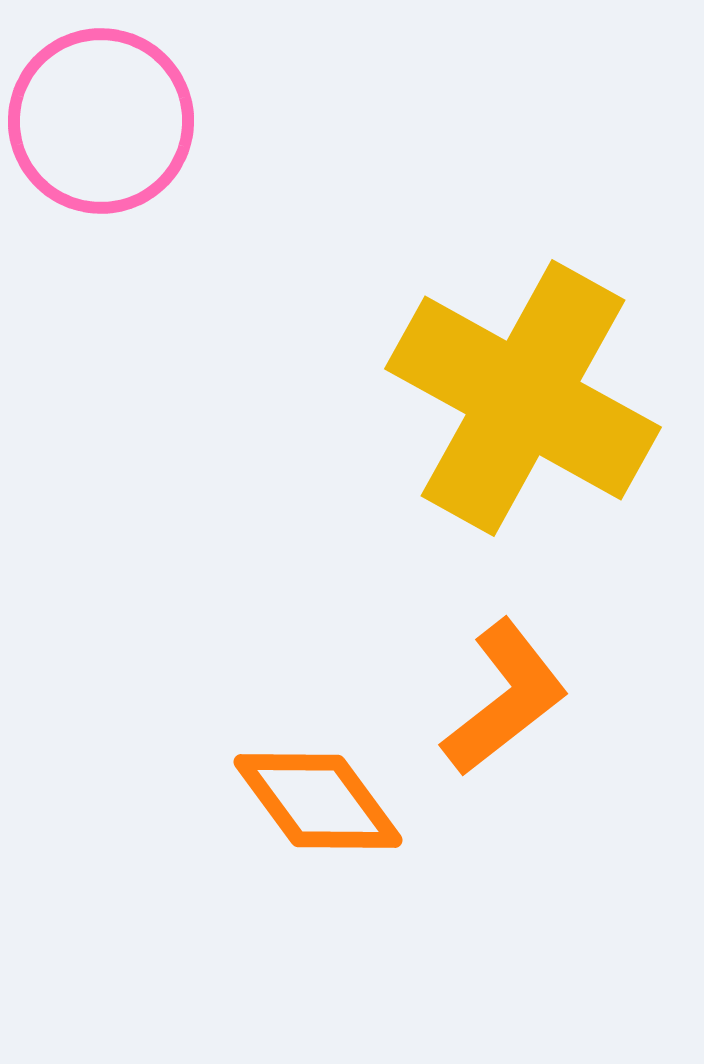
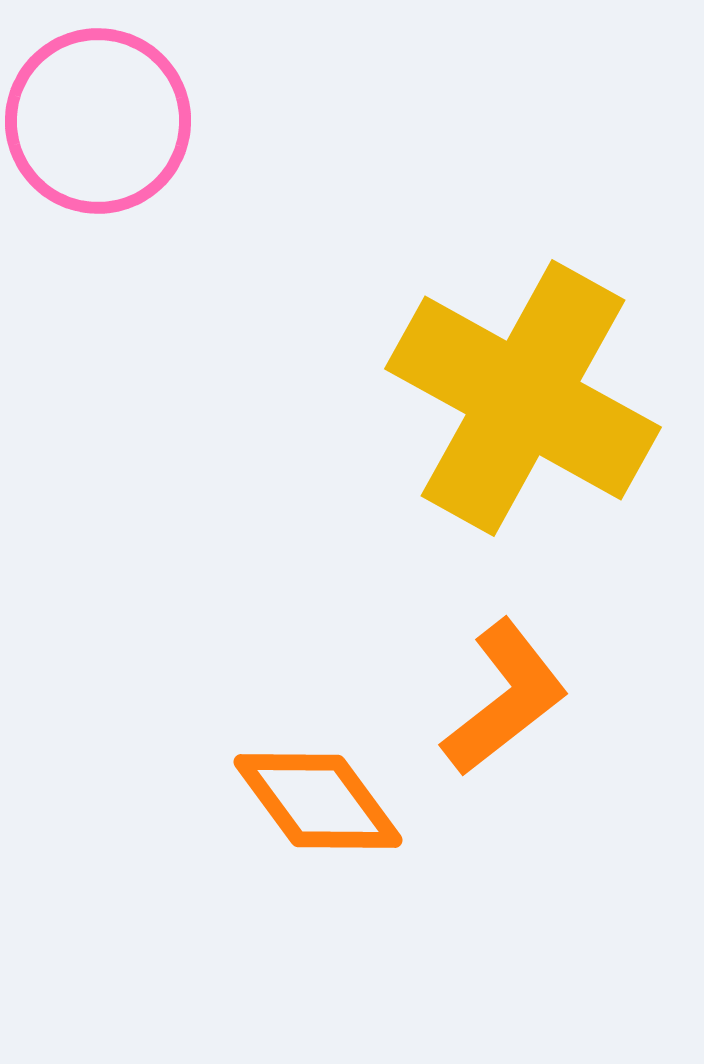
pink circle: moved 3 px left
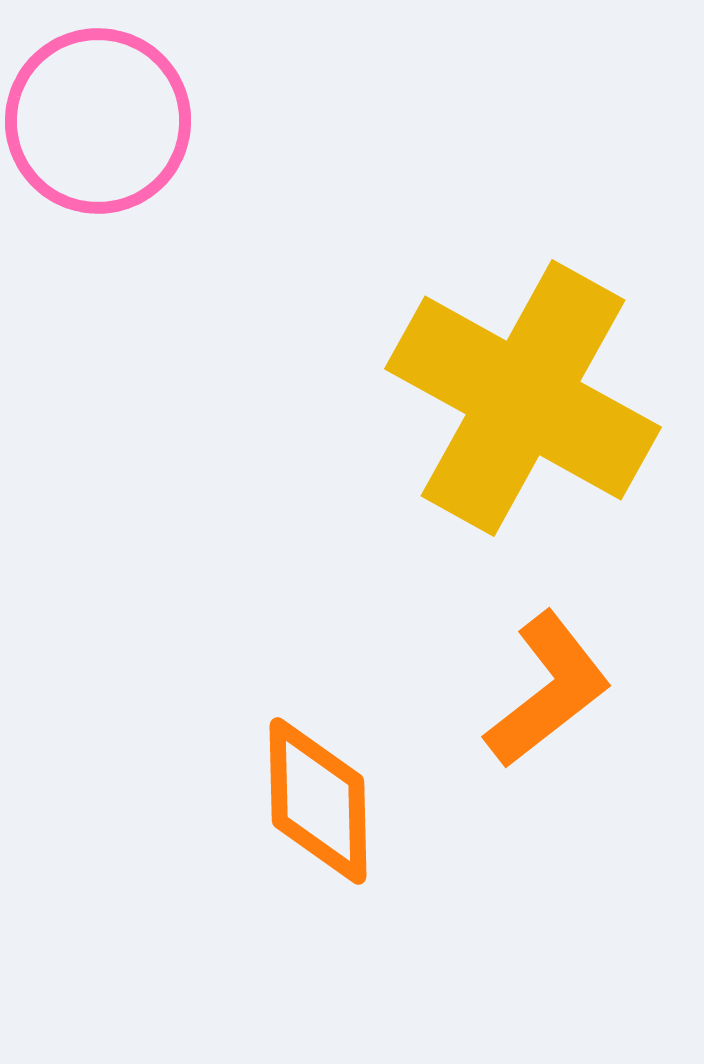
orange L-shape: moved 43 px right, 8 px up
orange diamond: rotated 35 degrees clockwise
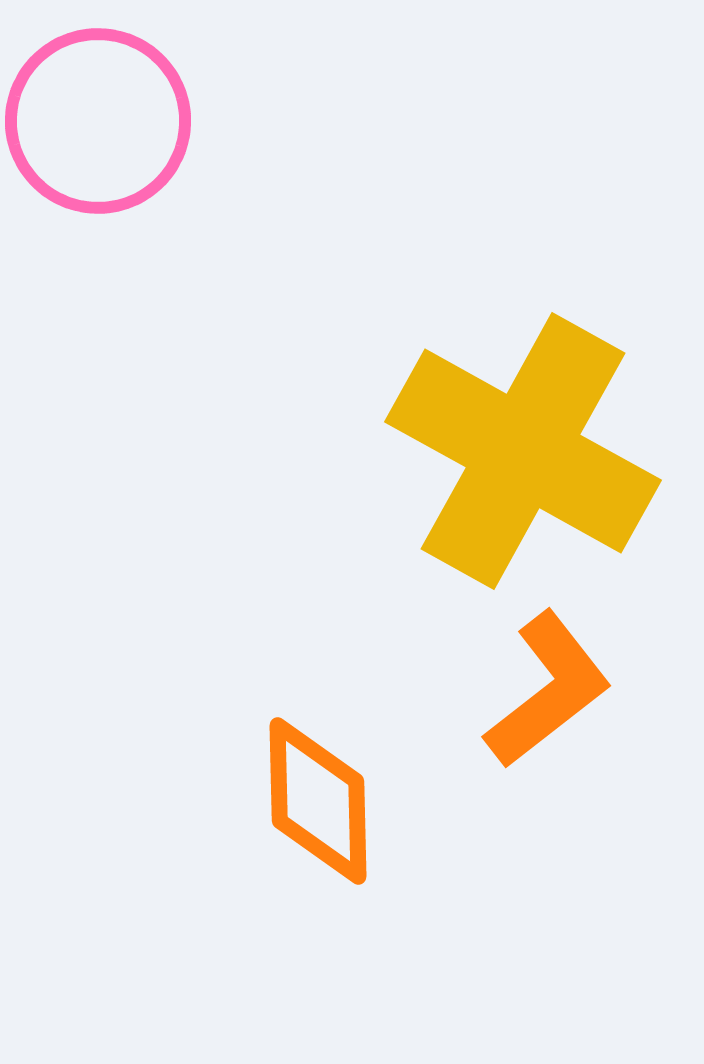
yellow cross: moved 53 px down
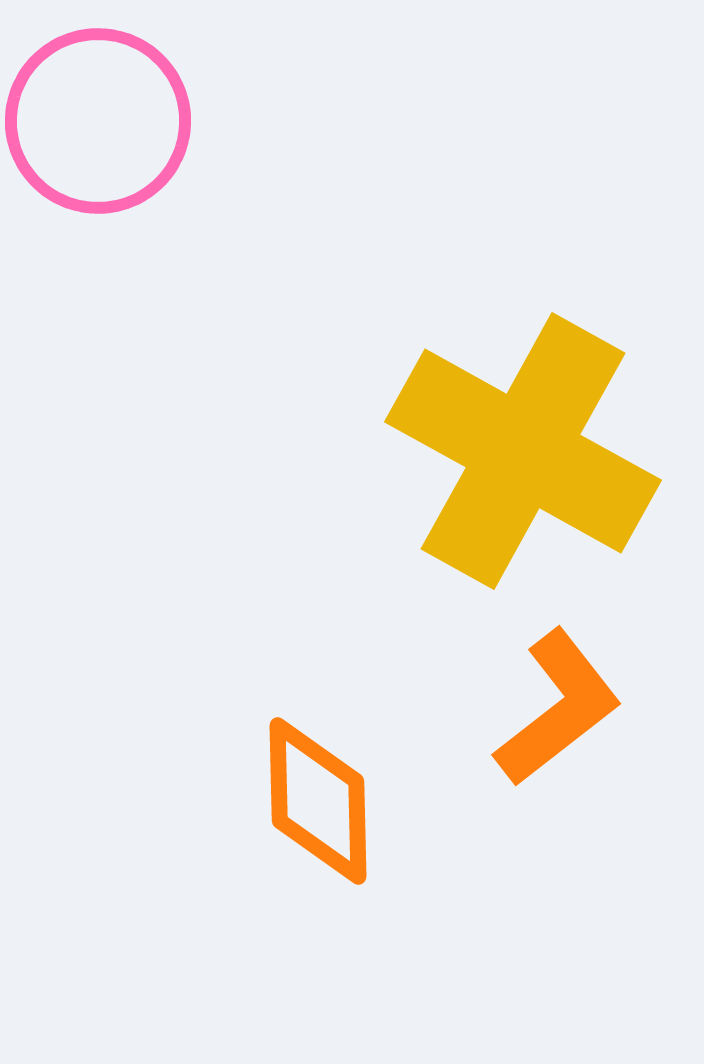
orange L-shape: moved 10 px right, 18 px down
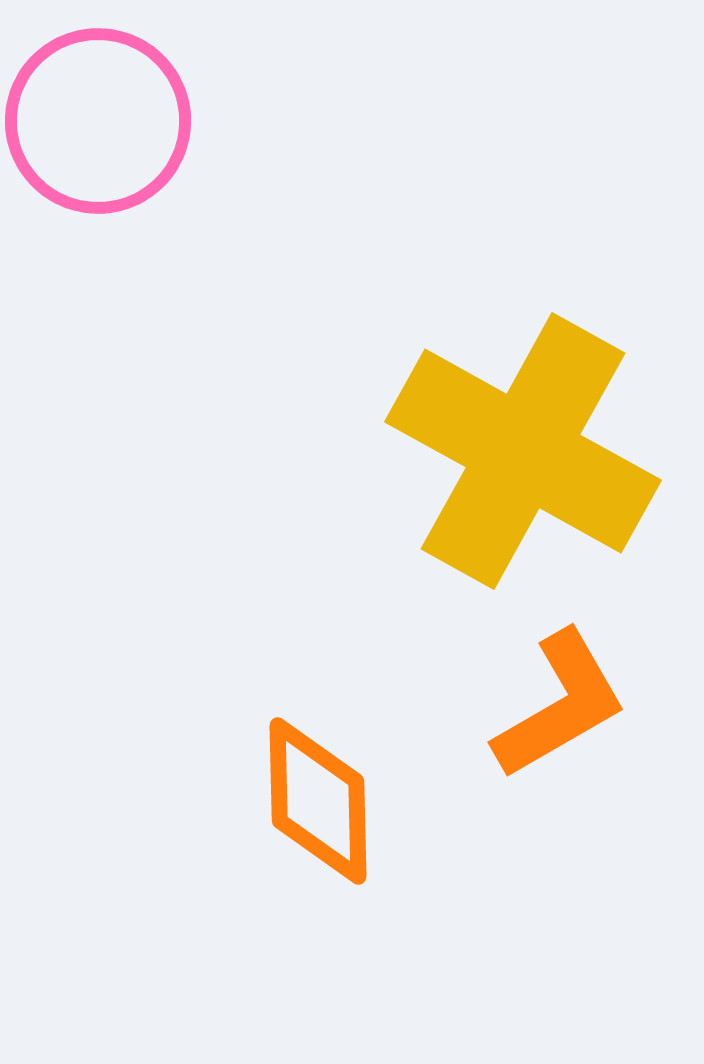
orange L-shape: moved 2 px right, 3 px up; rotated 8 degrees clockwise
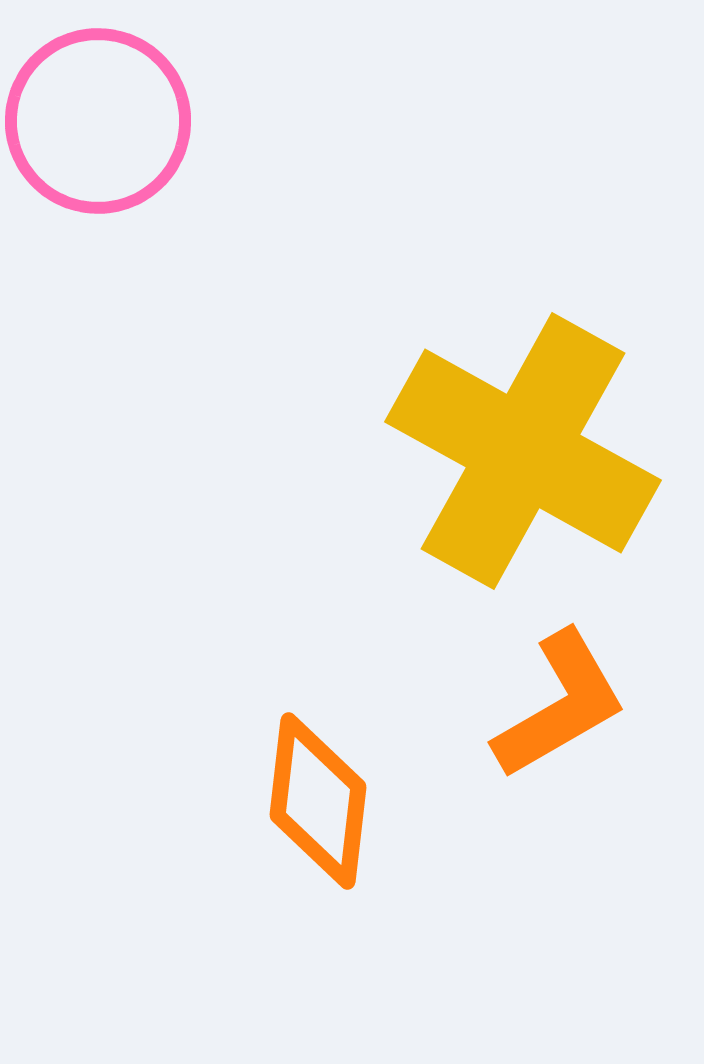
orange diamond: rotated 8 degrees clockwise
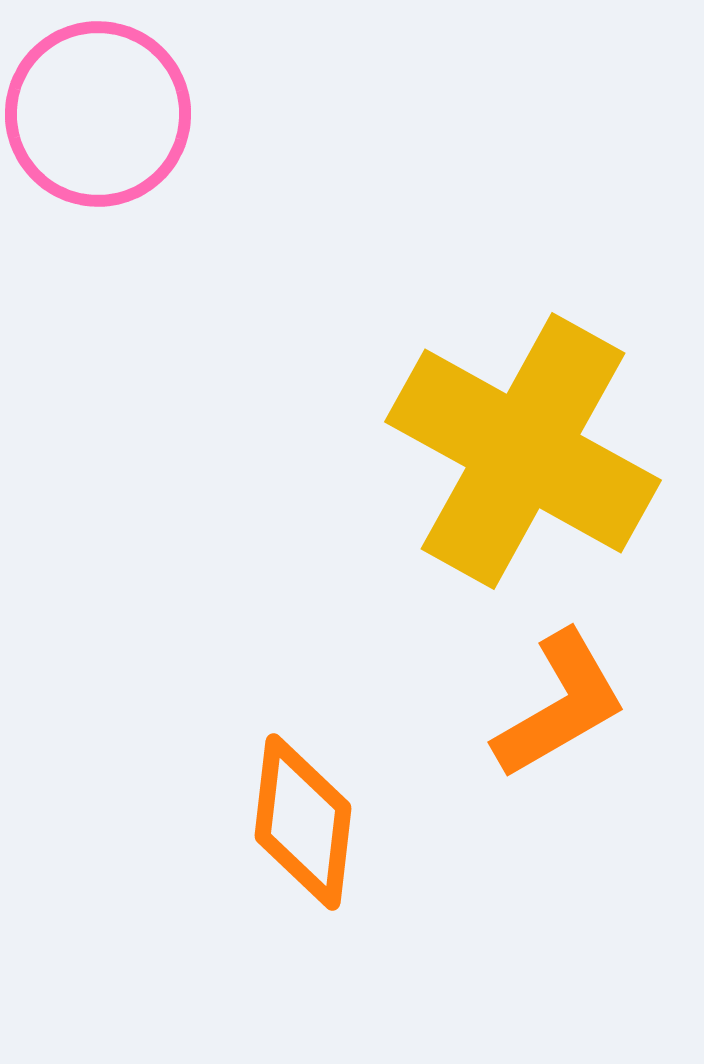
pink circle: moved 7 px up
orange diamond: moved 15 px left, 21 px down
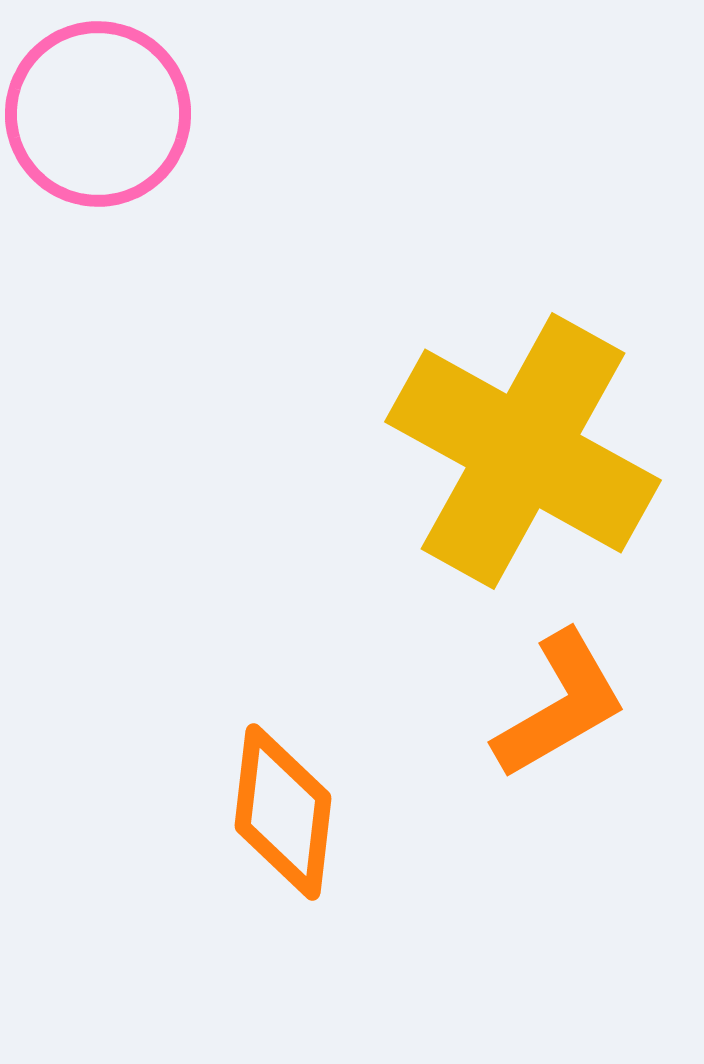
orange diamond: moved 20 px left, 10 px up
